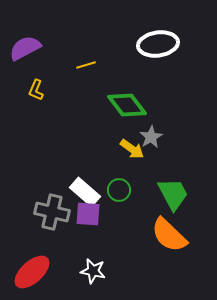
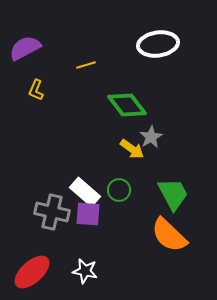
white star: moved 8 px left
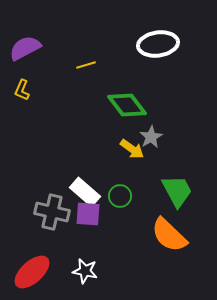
yellow L-shape: moved 14 px left
green circle: moved 1 px right, 6 px down
green trapezoid: moved 4 px right, 3 px up
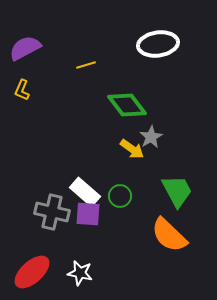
white star: moved 5 px left, 2 px down
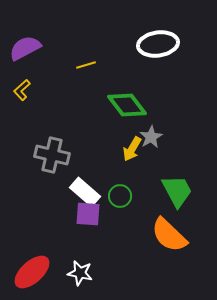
yellow L-shape: rotated 25 degrees clockwise
yellow arrow: rotated 85 degrees clockwise
gray cross: moved 57 px up
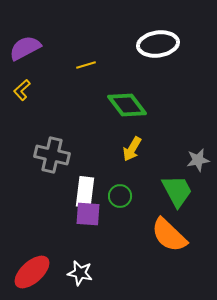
gray star: moved 47 px right, 23 px down; rotated 20 degrees clockwise
white rectangle: rotated 56 degrees clockwise
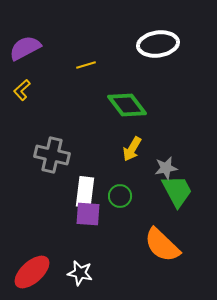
gray star: moved 32 px left, 8 px down
orange semicircle: moved 7 px left, 10 px down
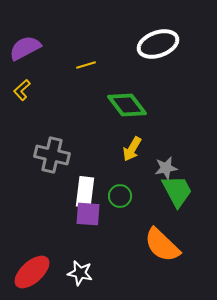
white ellipse: rotated 12 degrees counterclockwise
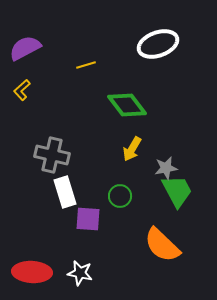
white rectangle: moved 20 px left; rotated 24 degrees counterclockwise
purple square: moved 5 px down
red ellipse: rotated 45 degrees clockwise
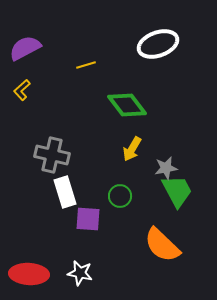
red ellipse: moved 3 px left, 2 px down
